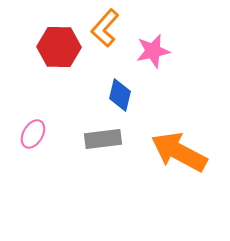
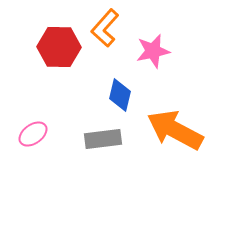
pink ellipse: rotated 24 degrees clockwise
orange arrow: moved 4 px left, 22 px up
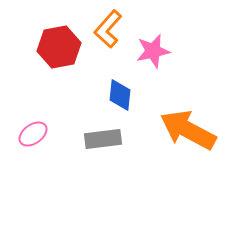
orange L-shape: moved 3 px right, 1 px down
red hexagon: rotated 12 degrees counterclockwise
blue diamond: rotated 8 degrees counterclockwise
orange arrow: moved 13 px right
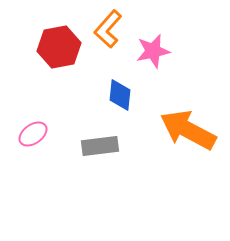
gray rectangle: moved 3 px left, 7 px down
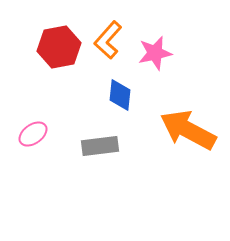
orange L-shape: moved 11 px down
pink star: moved 2 px right, 2 px down
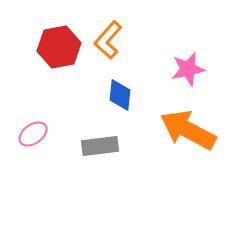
pink star: moved 33 px right, 16 px down
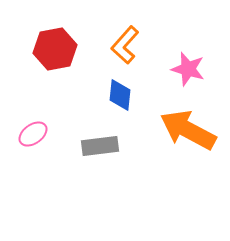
orange L-shape: moved 17 px right, 5 px down
red hexagon: moved 4 px left, 2 px down
pink star: rotated 28 degrees clockwise
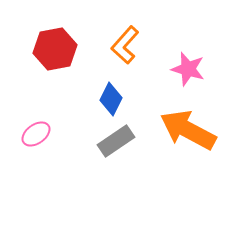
blue diamond: moved 9 px left, 4 px down; rotated 20 degrees clockwise
pink ellipse: moved 3 px right
gray rectangle: moved 16 px right, 5 px up; rotated 27 degrees counterclockwise
